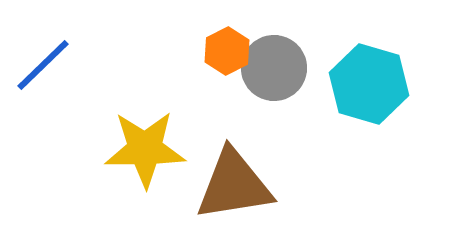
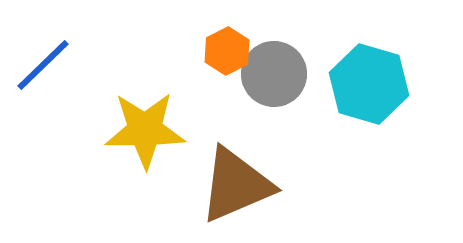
gray circle: moved 6 px down
yellow star: moved 19 px up
brown triangle: moved 2 px right; rotated 14 degrees counterclockwise
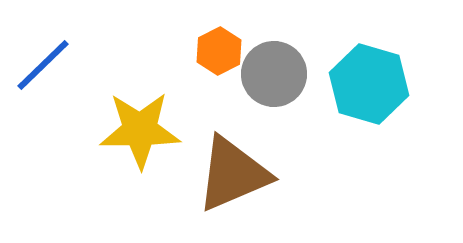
orange hexagon: moved 8 px left
yellow star: moved 5 px left
brown triangle: moved 3 px left, 11 px up
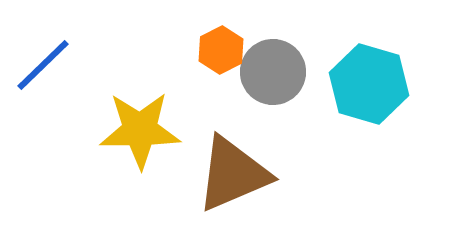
orange hexagon: moved 2 px right, 1 px up
gray circle: moved 1 px left, 2 px up
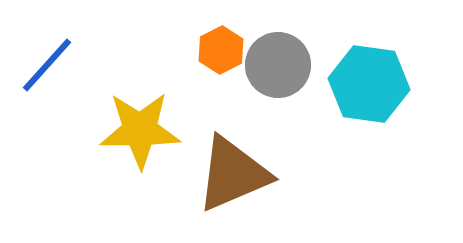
blue line: moved 4 px right; rotated 4 degrees counterclockwise
gray circle: moved 5 px right, 7 px up
cyan hexagon: rotated 8 degrees counterclockwise
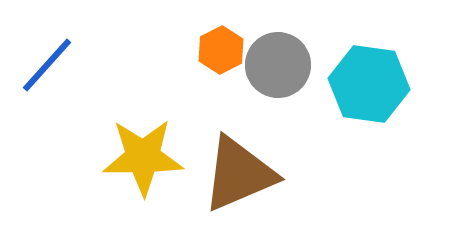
yellow star: moved 3 px right, 27 px down
brown triangle: moved 6 px right
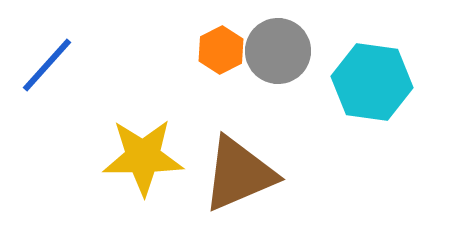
gray circle: moved 14 px up
cyan hexagon: moved 3 px right, 2 px up
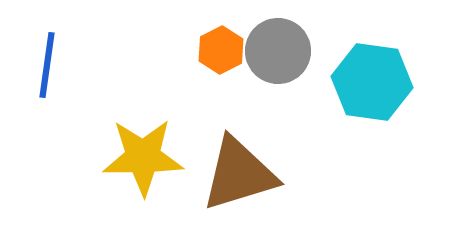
blue line: rotated 34 degrees counterclockwise
brown triangle: rotated 6 degrees clockwise
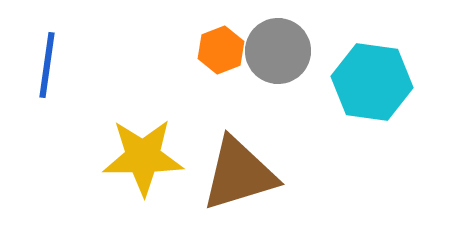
orange hexagon: rotated 6 degrees clockwise
